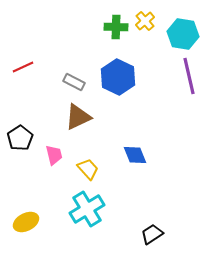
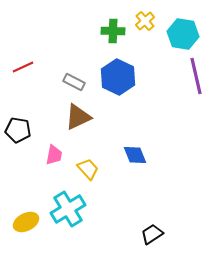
green cross: moved 3 px left, 4 px down
purple line: moved 7 px right
black pentagon: moved 2 px left, 8 px up; rotated 30 degrees counterclockwise
pink trapezoid: rotated 25 degrees clockwise
cyan cross: moved 19 px left
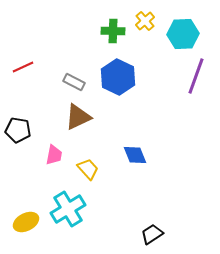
cyan hexagon: rotated 12 degrees counterclockwise
purple line: rotated 33 degrees clockwise
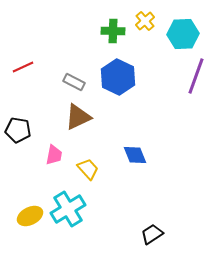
yellow ellipse: moved 4 px right, 6 px up
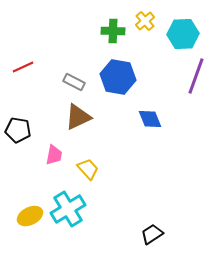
blue hexagon: rotated 16 degrees counterclockwise
blue diamond: moved 15 px right, 36 px up
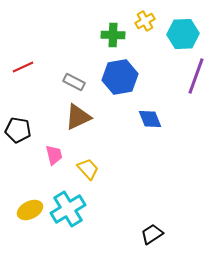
yellow cross: rotated 12 degrees clockwise
green cross: moved 4 px down
blue hexagon: moved 2 px right; rotated 20 degrees counterclockwise
pink trapezoid: rotated 25 degrees counterclockwise
yellow ellipse: moved 6 px up
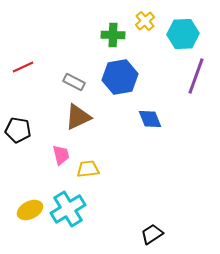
yellow cross: rotated 12 degrees counterclockwise
pink trapezoid: moved 7 px right
yellow trapezoid: rotated 55 degrees counterclockwise
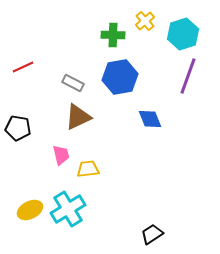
cyan hexagon: rotated 16 degrees counterclockwise
purple line: moved 8 px left
gray rectangle: moved 1 px left, 1 px down
black pentagon: moved 2 px up
